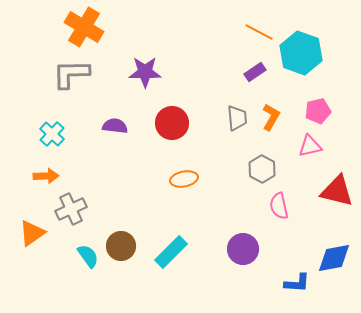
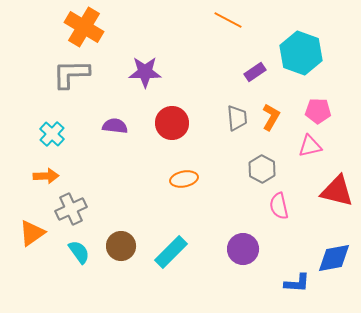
orange line: moved 31 px left, 12 px up
pink pentagon: rotated 15 degrees clockwise
cyan semicircle: moved 9 px left, 4 px up
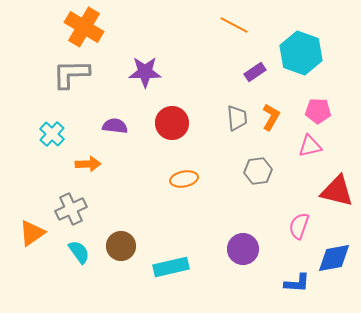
orange line: moved 6 px right, 5 px down
gray hexagon: moved 4 px left, 2 px down; rotated 24 degrees clockwise
orange arrow: moved 42 px right, 12 px up
pink semicircle: moved 20 px right, 20 px down; rotated 32 degrees clockwise
cyan rectangle: moved 15 px down; rotated 32 degrees clockwise
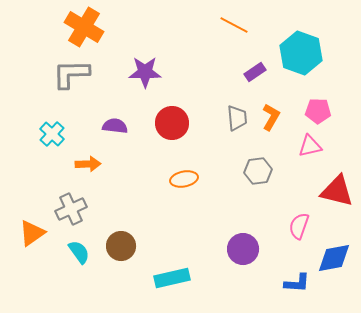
cyan rectangle: moved 1 px right, 11 px down
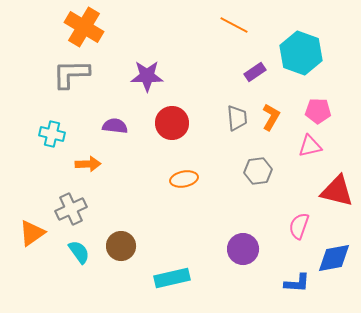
purple star: moved 2 px right, 4 px down
cyan cross: rotated 30 degrees counterclockwise
